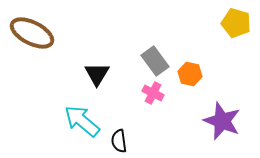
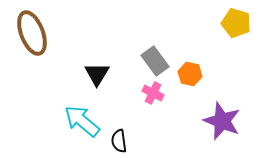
brown ellipse: rotated 42 degrees clockwise
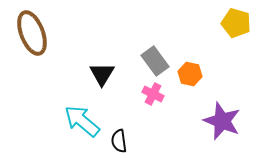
black triangle: moved 5 px right
pink cross: moved 1 px down
